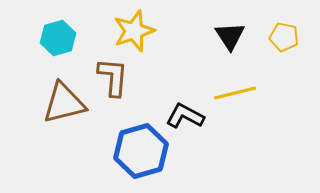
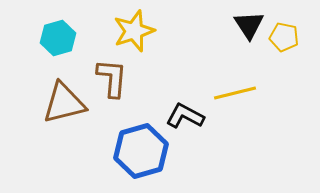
black triangle: moved 19 px right, 11 px up
brown L-shape: moved 1 px left, 1 px down
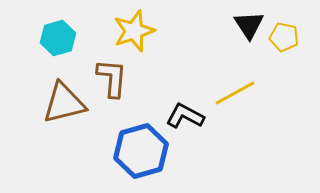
yellow line: rotated 15 degrees counterclockwise
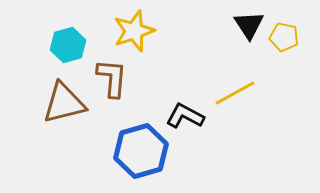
cyan hexagon: moved 10 px right, 7 px down
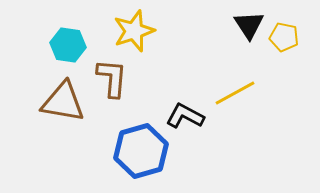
cyan hexagon: rotated 24 degrees clockwise
brown triangle: moved 1 px left, 1 px up; rotated 24 degrees clockwise
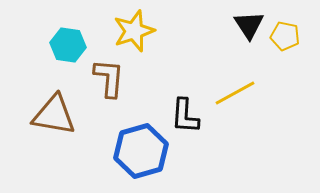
yellow pentagon: moved 1 px right, 1 px up
brown L-shape: moved 3 px left
brown triangle: moved 9 px left, 13 px down
black L-shape: rotated 114 degrees counterclockwise
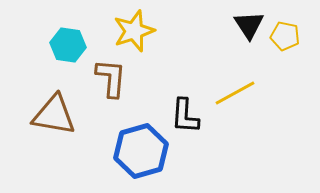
brown L-shape: moved 2 px right
